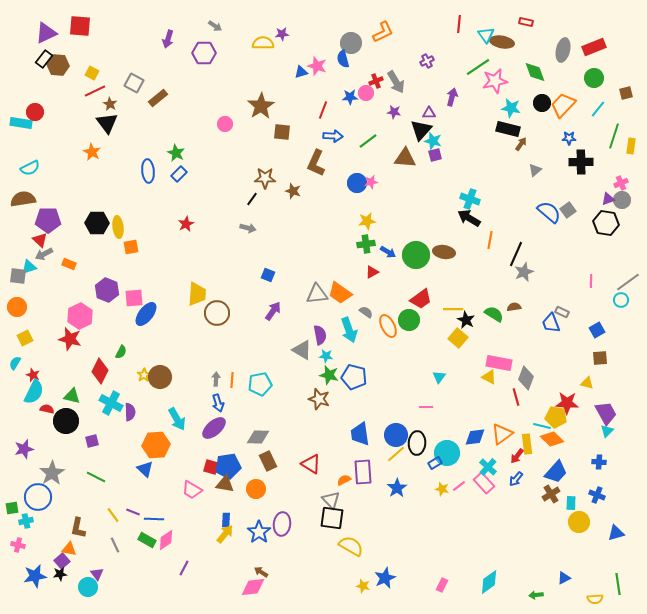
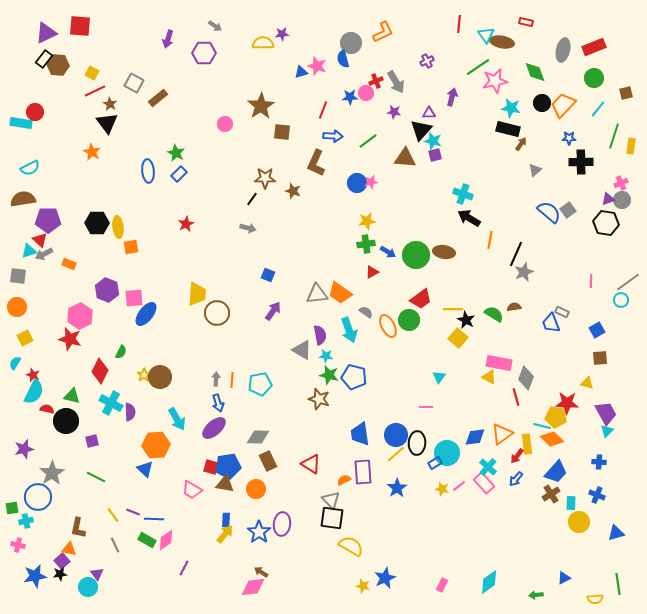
cyan cross at (470, 199): moved 7 px left, 5 px up
cyan triangle at (29, 267): moved 16 px up
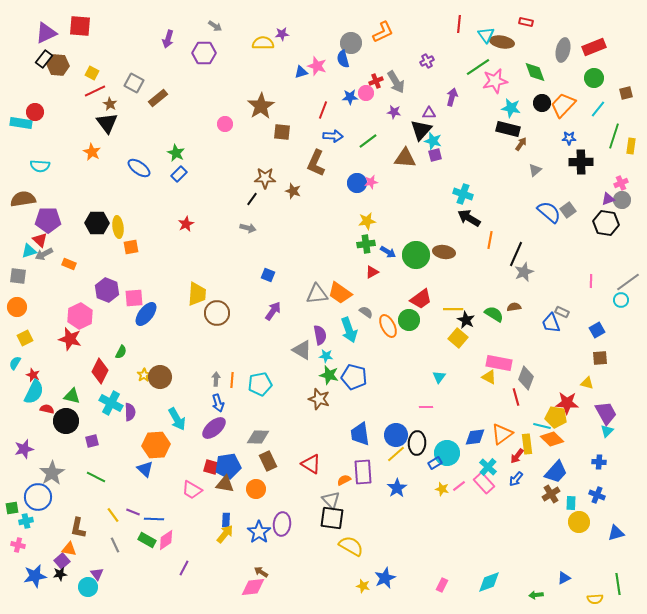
cyan semicircle at (30, 168): moved 10 px right, 2 px up; rotated 30 degrees clockwise
blue ellipse at (148, 171): moved 9 px left, 3 px up; rotated 50 degrees counterclockwise
cyan diamond at (489, 582): rotated 15 degrees clockwise
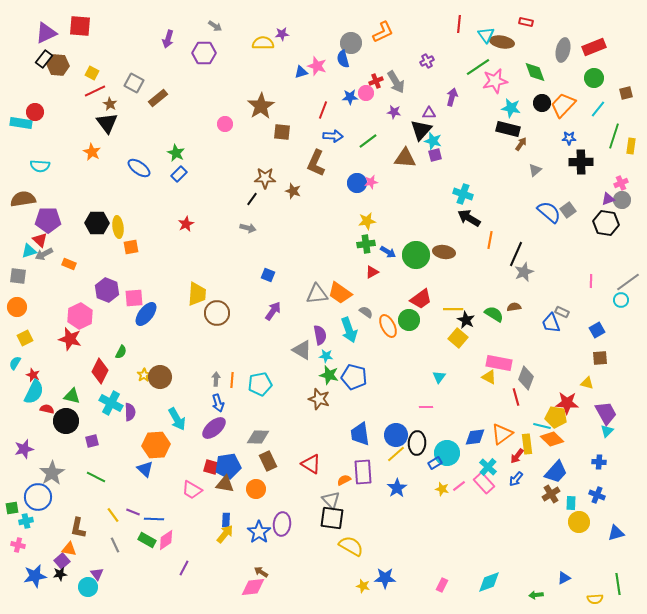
blue star at (385, 578): rotated 25 degrees clockwise
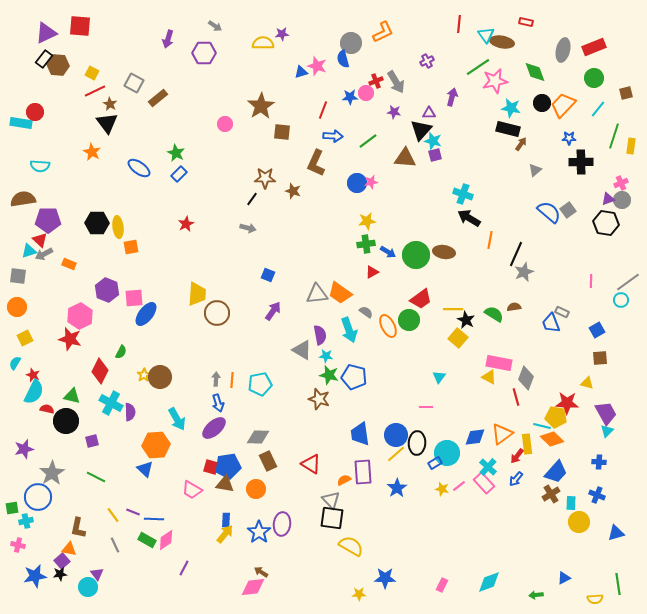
yellow star at (363, 586): moved 4 px left, 8 px down; rotated 16 degrees counterclockwise
